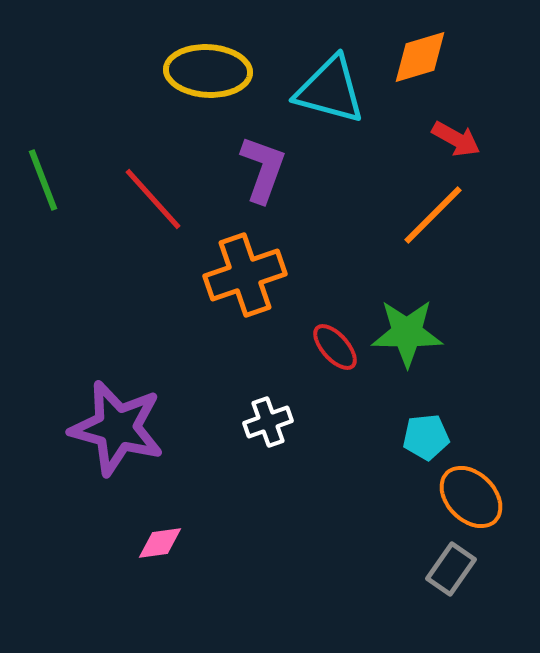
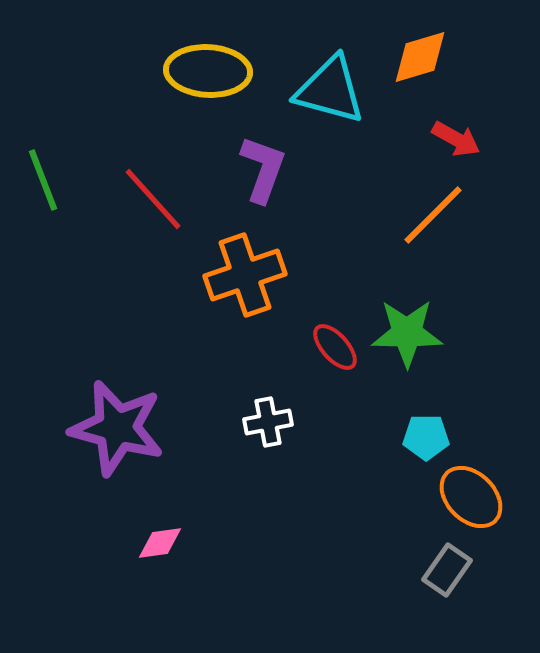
white cross: rotated 9 degrees clockwise
cyan pentagon: rotated 6 degrees clockwise
gray rectangle: moved 4 px left, 1 px down
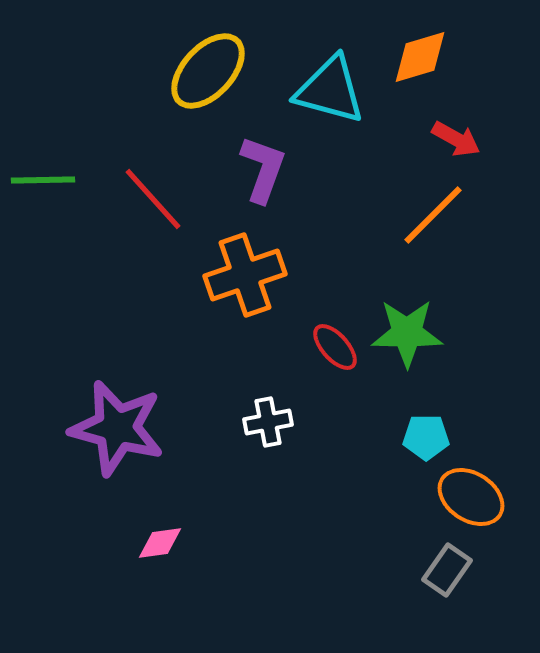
yellow ellipse: rotated 50 degrees counterclockwise
green line: rotated 70 degrees counterclockwise
orange ellipse: rotated 12 degrees counterclockwise
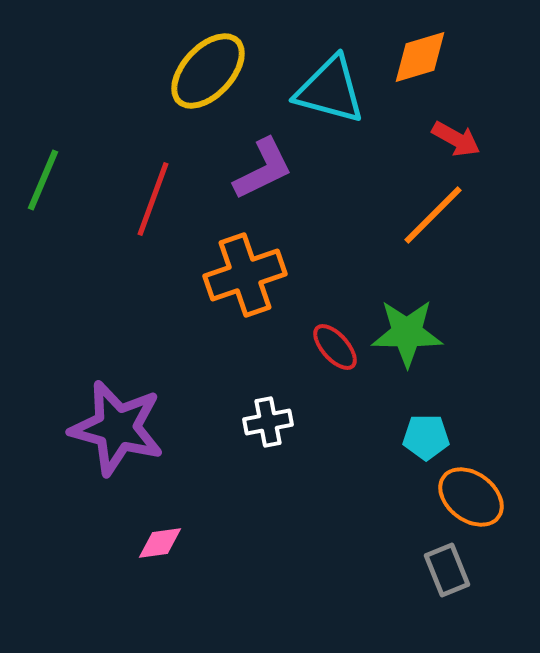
purple L-shape: rotated 44 degrees clockwise
green line: rotated 66 degrees counterclockwise
red line: rotated 62 degrees clockwise
orange ellipse: rotated 4 degrees clockwise
gray rectangle: rotated 57 degrees counterclockwise
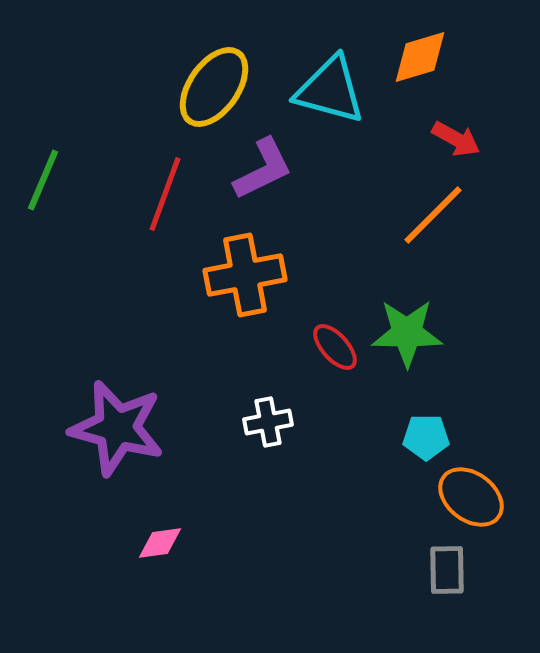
yellow ellipse: moved 6 px right, 16 px down; rotated 8 degrees counterclockwise
red line: moved 12 px right, 5 px up
orange cross: rotated 8 degrees clockwise
gray rectangle: rotated 21 degrees clockwise
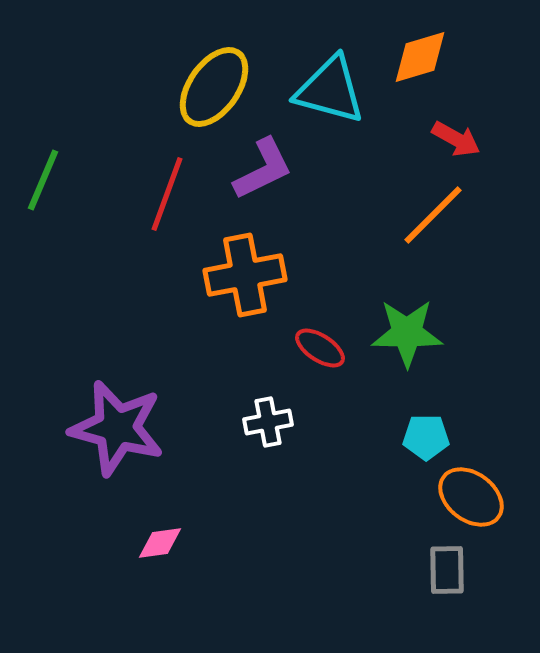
red line: moved 2 px right
red ellipse: moved 15 px left, 1 px down; rotated 15 degrees counterclockwise
